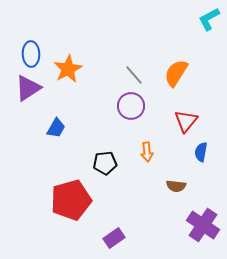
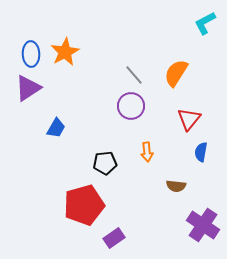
cyan L-shape: moved 4 px left, 4 px down
orange star: moved 3 px left, 17 px up
red triangle: moved 3 px right, 2 px up
red pentagon: moved 13 px right, 5 px down
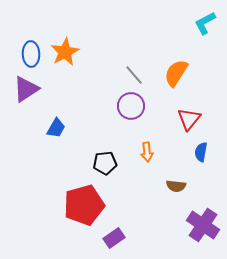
purple triangle: moved 2 px left, 1 px down
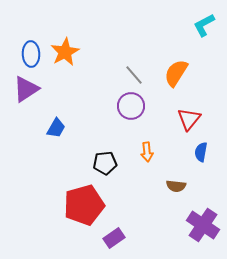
cyan L-shape: moved 1 px left, 2 px down
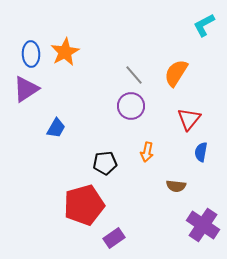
orange arrow: rotated 18 degrees clockwise
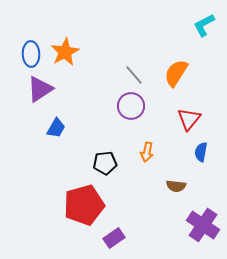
purple triangle: moved 14 px right
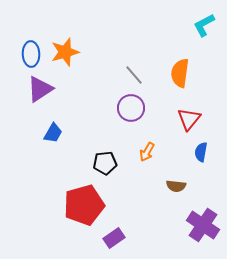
orange star: rotated 12 degrees clockwise
orange semicircle: moved 4 px right; rotated 24 degrees counterclockwise
purple circle: moved 2 px down
blue trapezoid: moved 3 px left, 5 px down
orange arrow: rotated 18 degrees clockwise
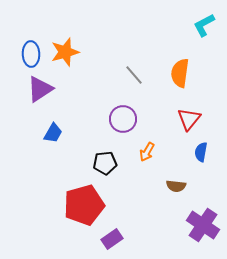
purple circle: moved 8 px left, 11 px down
purple rectangle: moved 2 px left, 1 px down
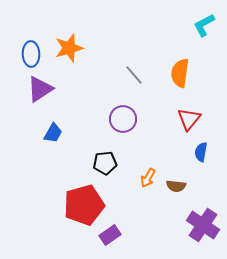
orange star: moved 4 px right, 4 px up
orange arrow: moved 1 px right, 26 px down
purple rectangle: moved 2 px left, 4 px up
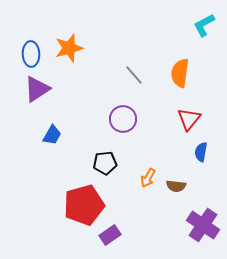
purple triangle: moved 3 px left
blue trapezoid: moved 1 px left, 2 px down
